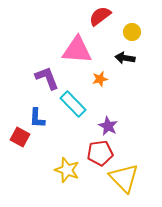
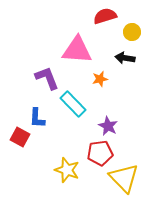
red semicircle: moved 5 px right; rotated 20 degrees clockwise
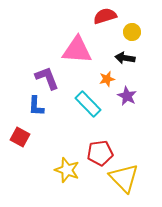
orange star: moved 7 px right
cyan rectangle: moved 15 px right
blue L-shape: moved 1 px left, 12 px up
purple star: moved 19 px right, 30 px up
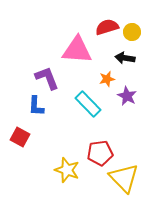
red semicircle: moved 2 px right, 11 px down
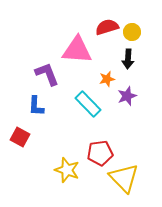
black arrow: moved 3 px right, 1 px down; rotated 96 degrees counterclockwise
purple L-shape: moved 4 px up
purple star: rotated 24 degrees clockwise
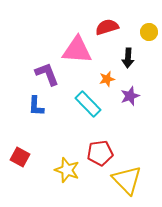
yellow circle: moved 17 px right
black arrow: moved 1 px up
purple star: moved 3 px right
red square: moved 20 px down
yellow triangle: moved 3 px right, 2 px down
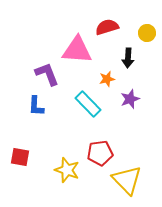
yellow circle: moved 2 px left, 1 px down
purple star: moved 3 px down
red square: rotated 18 degrees counterclockwise
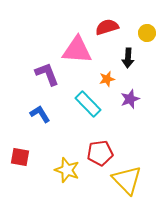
blue L-shape: moved 4 px right, 8 px down; rotated 145 degrees clockwise
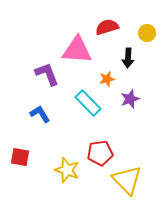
cyan rectangle: moved 1 px up
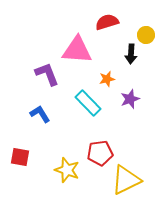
red semicircle: moved 5 px up
yellow circle: moved 1 px left, 2 px down
black arrow: moved 3 px right, 4 px up
yellow triangle: moved 1 px left; rotated 48 degrees clockwise
